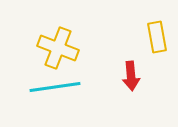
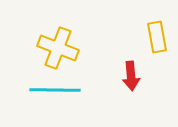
cyan line: moved 3 px down; rotated 9 degrees clockwise
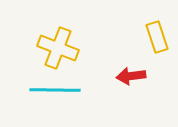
yellow rectangle: rotated 8 degrees counterclockwise
red arrow: rotated 88 degrees clockwise
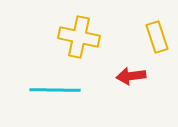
yellow cross: moved 21 px right, 11 px up; rotated 9 degrees counterclockwise
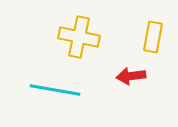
yellow rectangle: moved 4 px left; rotated 28 degrees clockwise
cyan line: rotated 9 degrees clockwise
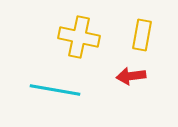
yellow rectangle: moved 11 px left, 2 px up
